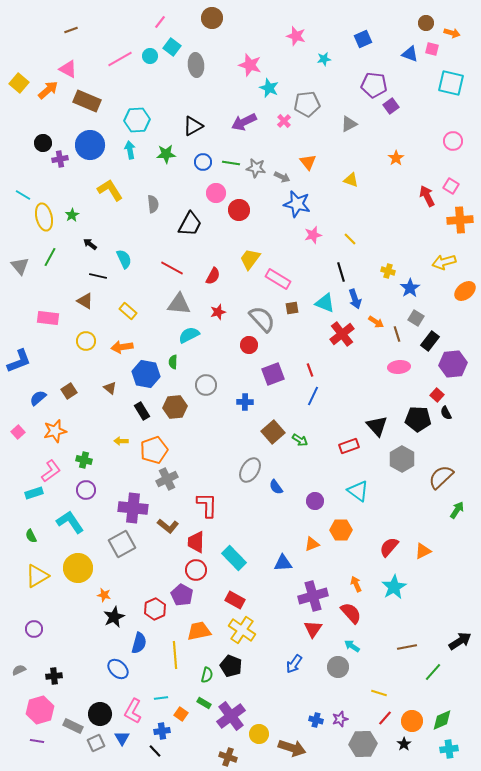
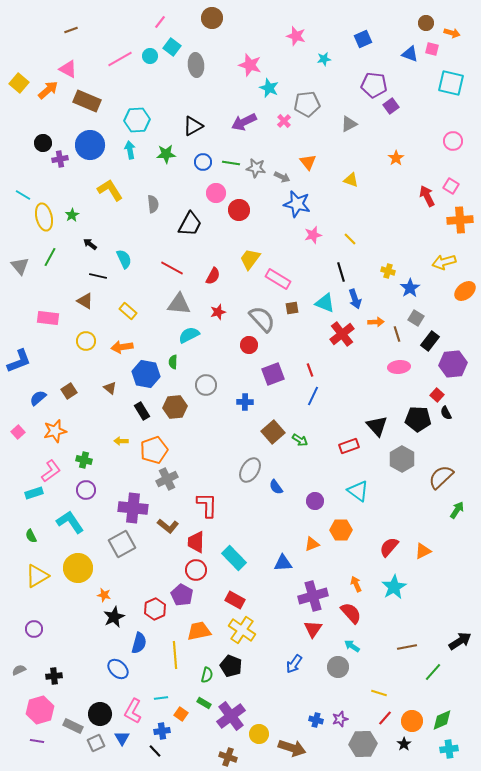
orange arrow at (376, 322): rotated 35 degrees counterclockwise
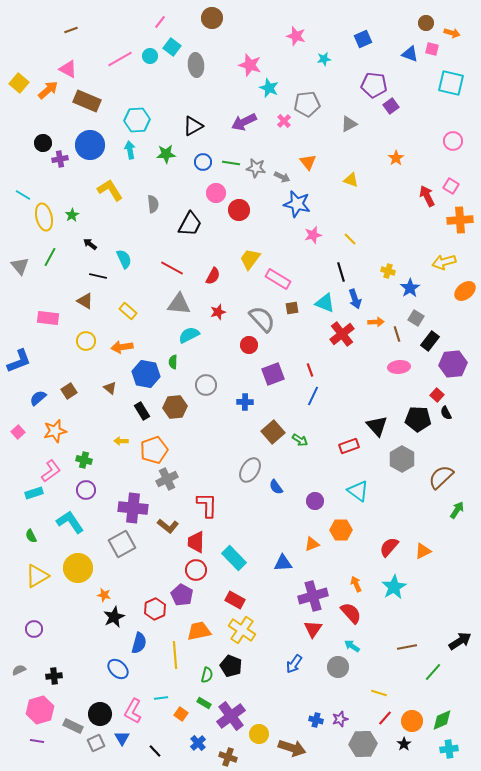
blue cross at (162, 731): moved 36 px right, 12 px down; rotated 35 degrees counterclockwise
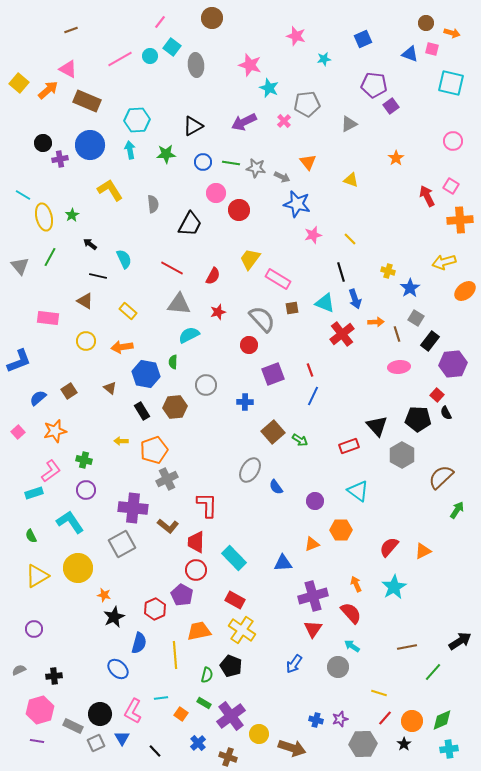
gray hexagon at (402, 459): moved 4 px up
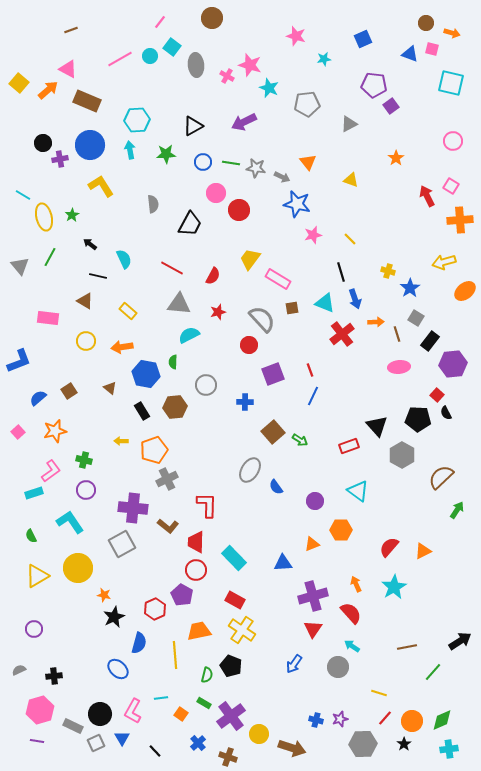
pink cross at (284, 121): moved 57 px left, 45 px up; rotated 16 degrees counterclockwise
yellow L-shape at (110, 190): moved 9 px left, 4 px up
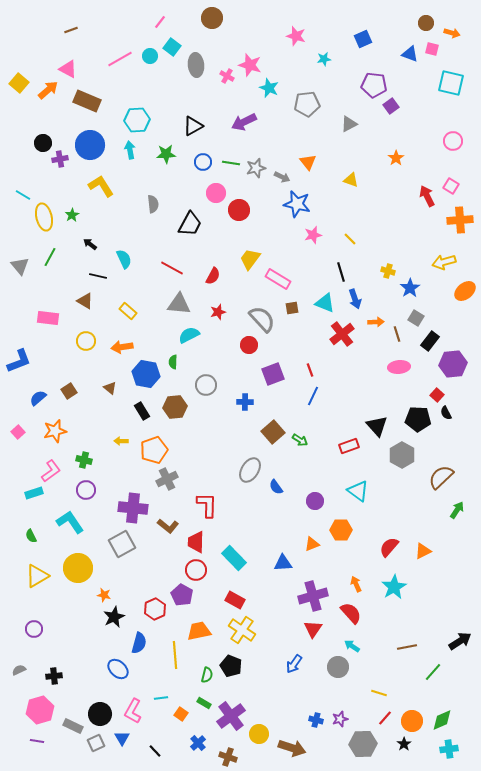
gray star at (256, 168): rotated 24 degrees counterclockwise
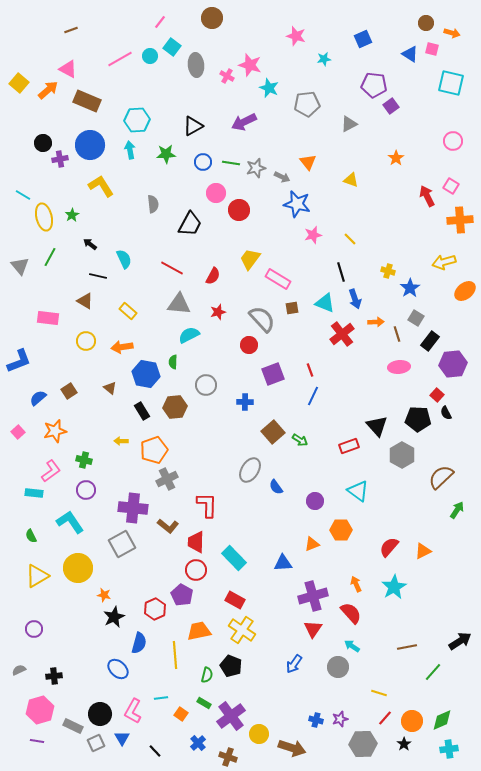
blue triangle at (410, 54): rotated 12 degrees clockwise
cyan rectangle at (34, 493): rotated 24 degrees clockwise
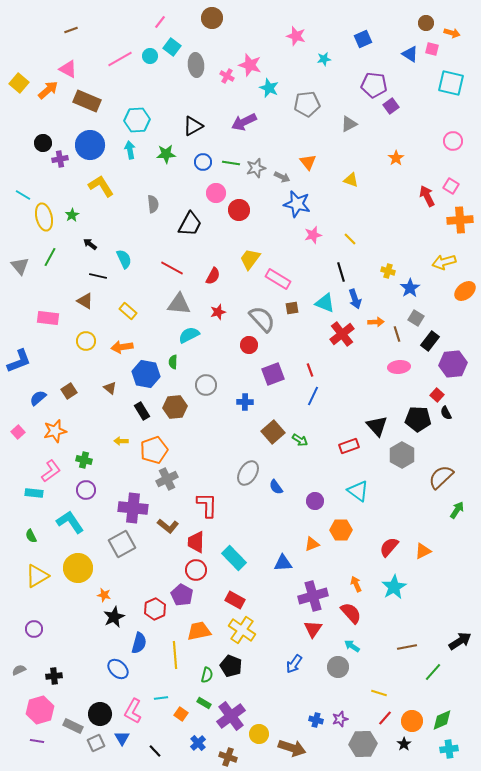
gray ellipse at (250, 470): moved 2 px left, 3 px down
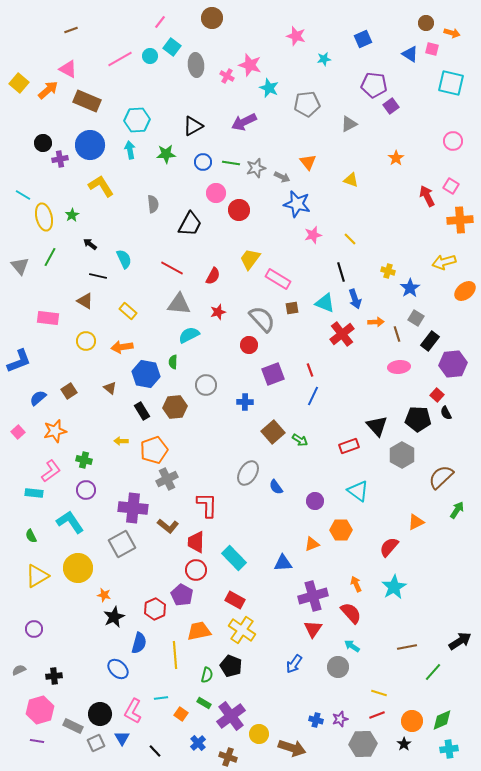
orange triangle at (423, 551): moved 7 px left, 29 px up
red line at (385, 718): moved 8 px left, 3 px up; rotated 28 degrees clockwise
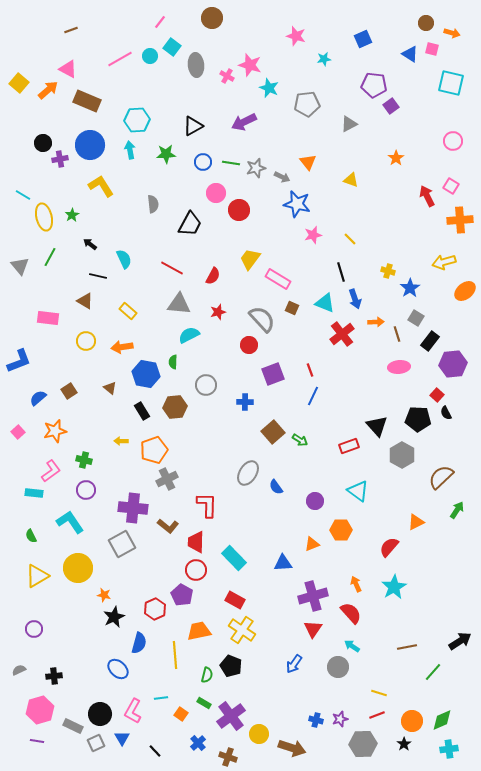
brown square at (292, 308): rotated 32 degrees clockwise
